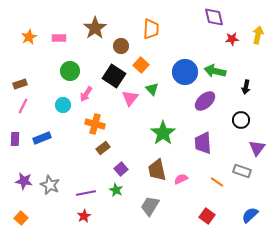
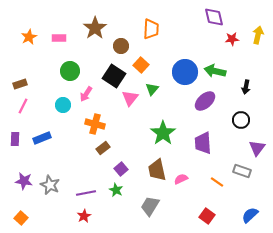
green triangle at (152, 89): rotated 24 degrees clockwise
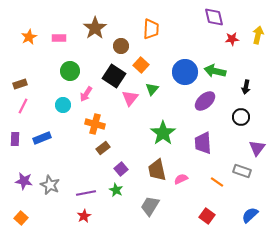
black circle at (241, 120): moved 3 px up
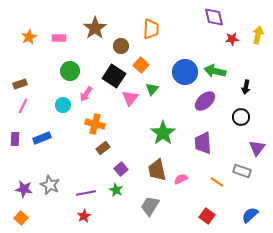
purple star at (24, 181): moved 8 px down
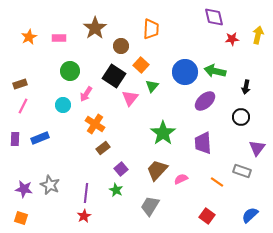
green triangle at (152, 89): moved 3 px up
orange cross at (95, 124): rotated 18 degrees clockwise
blue rectangle at (42, 138): moved 2 px left
brown trapezoid at (157, 170): rotated 55 degrees clockwise
purple line at (86, 193): rotated 72 degrees counterclockwise
orange square at (21, 218): rotated 24 degrees counterclockwise
